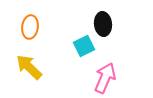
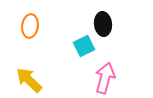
orange ellipse: moved 1 px up
yellow arrow: moved 13 px down
pink arrow: rotated 8 degrees counterclockwise
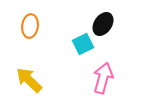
black ellipse: rotated 40 degrees clockwise
cyan square: moved 1 px left, 2 px up
pink arrow: moved 2 px left
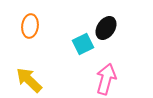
black ellipse: moved 3 px right, 4 px down
pink arrow: moved 3 px right, 1 px down
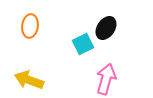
yellow arrow: rotated 24 degrees counterclockwise
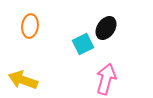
yellow arrow: moved 6 px left
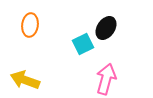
orange ellipse: moved 1 px up
yellow arrow: moved 2 px right
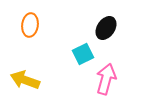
cyan square: moved 10 px down
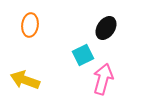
cyan square: moved 1 px down
pink arrow: moved 3 px left
